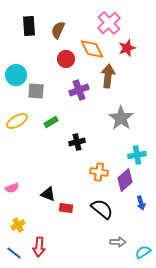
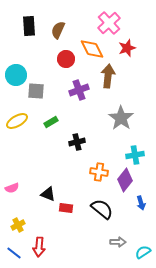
cyan cross: moved 2 px left
purple diamond: rotated 10 degrees counterclockwise
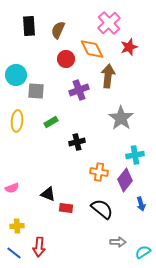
red star: moved 2 px right, 1 px up
yellow ellipse: rotated 55 degrees counterclockwise
blue arrow: moved 1 px down
yellow cross: moved 1 px left, 1 px down; rotated 24 degrees clockwise
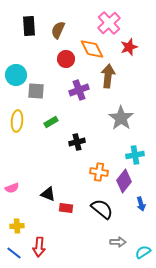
purple diamond: moved 1 px left, 1 px down
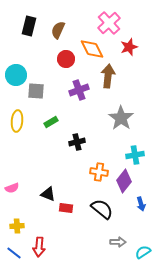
black rectangle: rotated 18 degrees clockwise
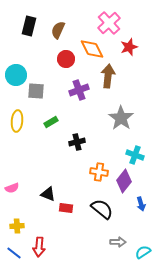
cyan cross: rotated 30 degrees clockwise
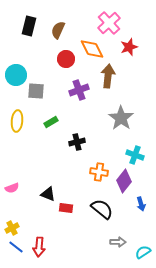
yellow cross: moved 5 px left, 2 px down; rotated 24 degrees counterclockwise
blue line: moved 2 px right, 6 px up
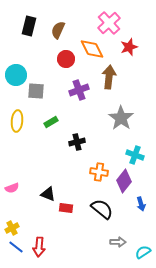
brown arrow: moved 1 px right, 1 px down
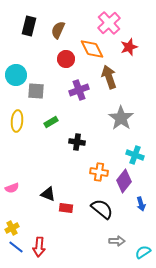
brown arrow: rotated 25 degrees counterclockwise
black cross: rotated 21 degrees clockwise
gray arrow: moved 1 px left, 1 px up
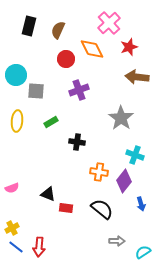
brown arrow: moved 28 px right; rotated 65 degrees counterclockwise
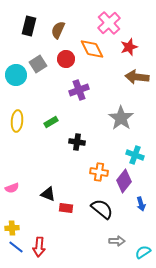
gray square: moved 2 px right, 27 px up; rotated 36 degrees counterclockwise
yellow cross: rotated 24 degrees clockwise
